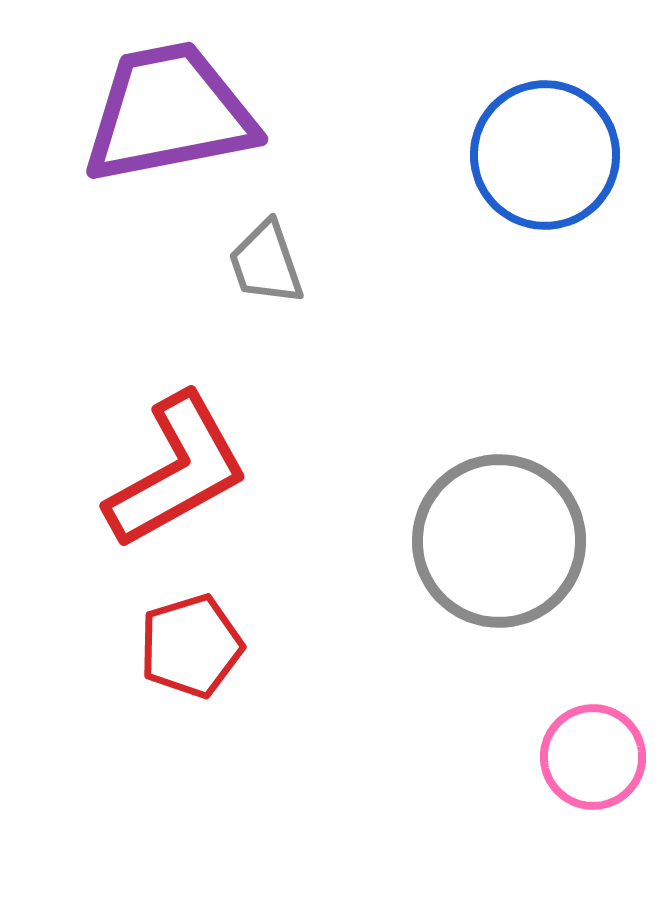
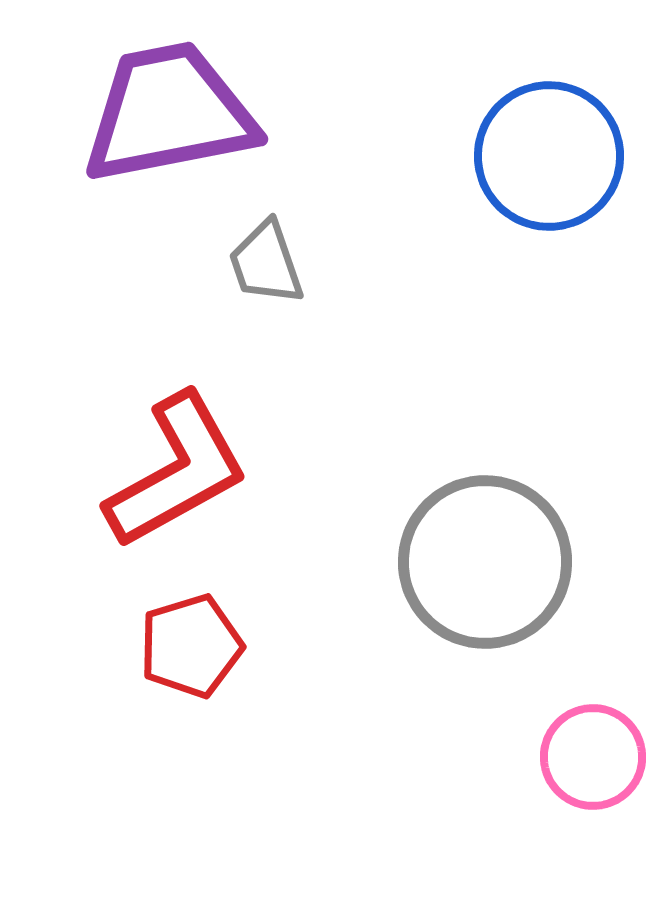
blue circle: moved 4 px right, 1 px down
gray circle: moved 14 px left, 21 px down
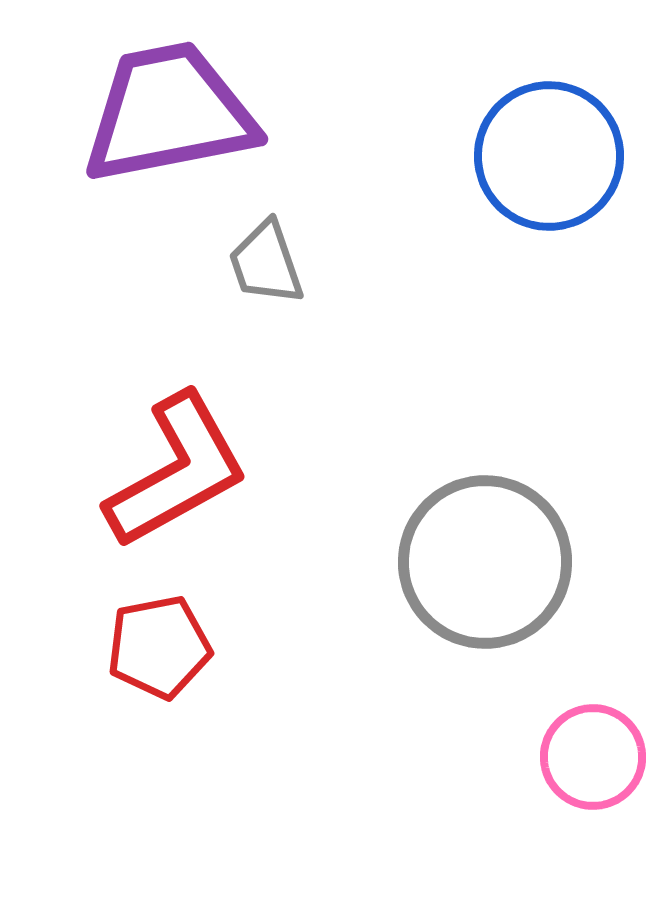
red pentagon: moved 32 px left, 1 px down; rotated 6 degrees clockwise
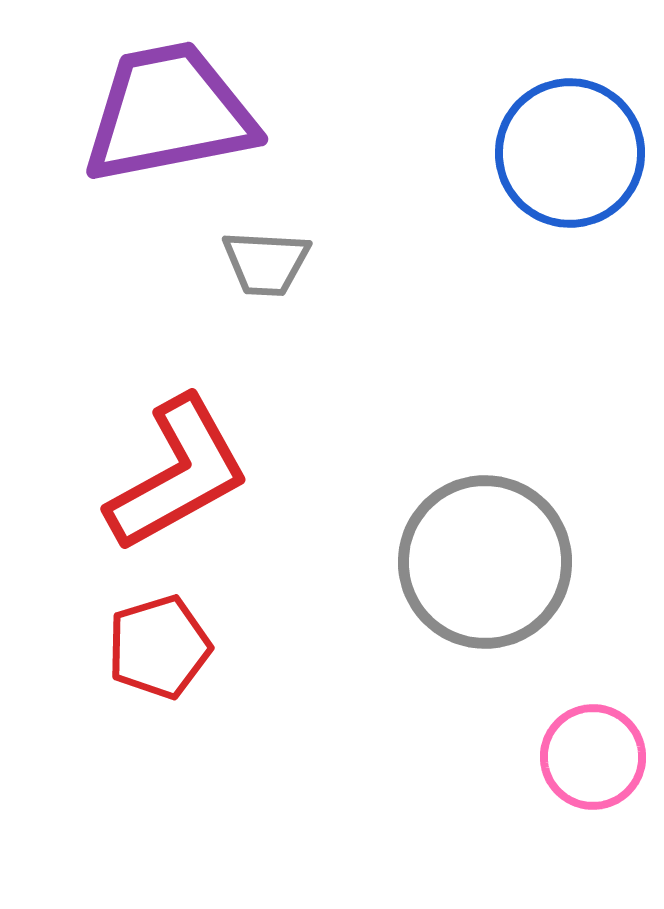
blue circle: moved 21 px right, 3 px up
gray trapezoid: rotated 68 degrees counterclockwise
red L-shape: moved 1 px right, 3 px down
red pentagon: rotated 6 degrees counterclockwise
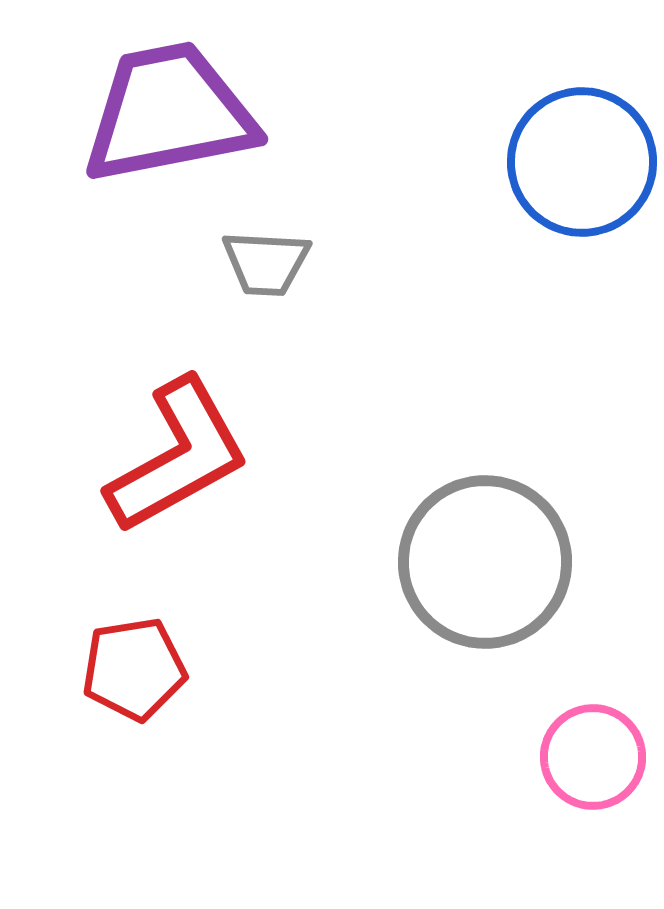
blue circle: moved 12 px right, 9 px down
red L-shape: moved 18 px up
red pentagon: moved 25 px left, 22 px down; rotated 8 degrees clockwise
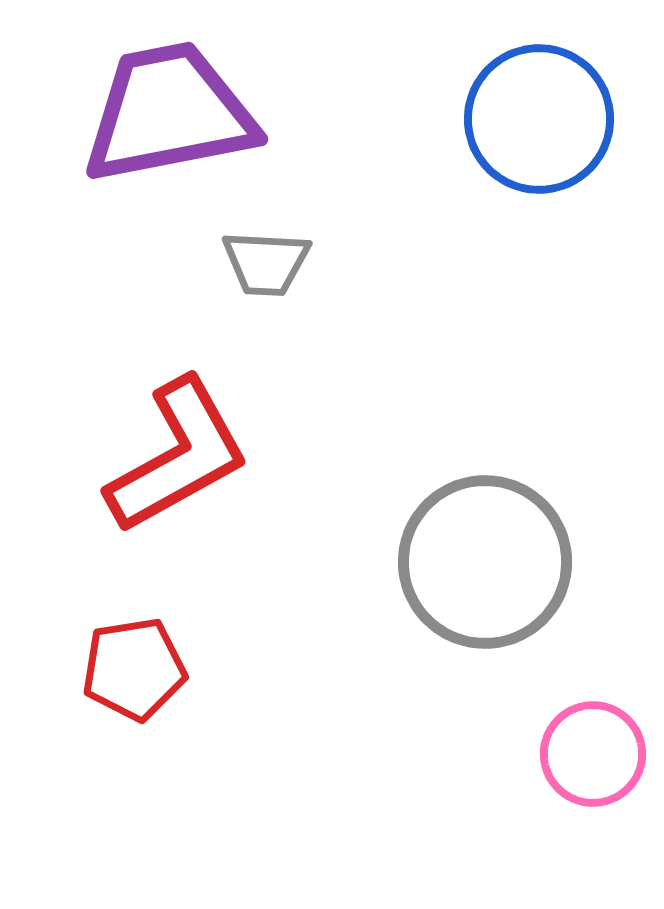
blue circle: moved 43 px left, 43 px up
pink circle: moved 3 px up
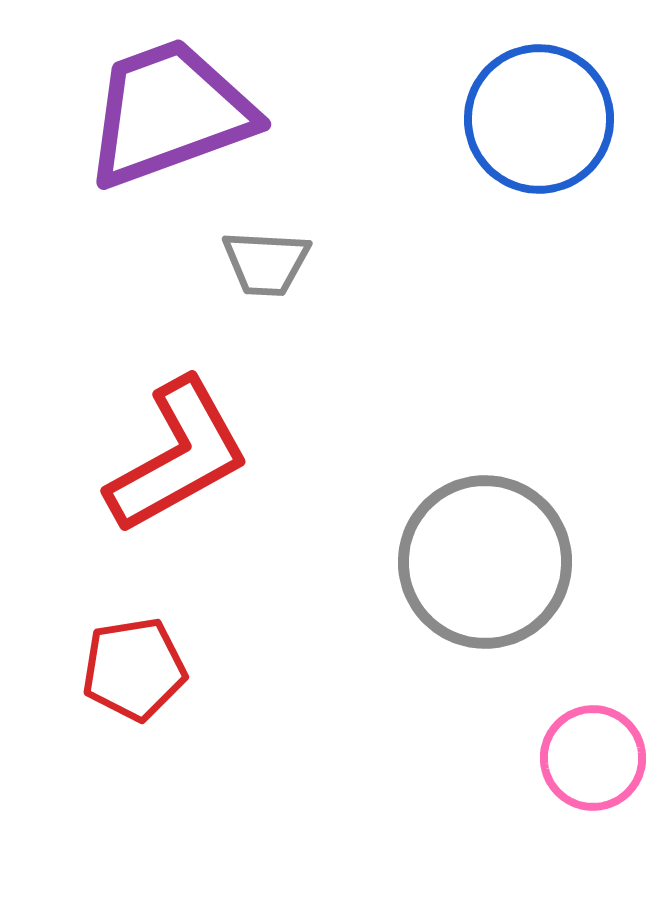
purple trapezoid: rotated 9 degrees counterclockwise
pink circle: moved 4 px down
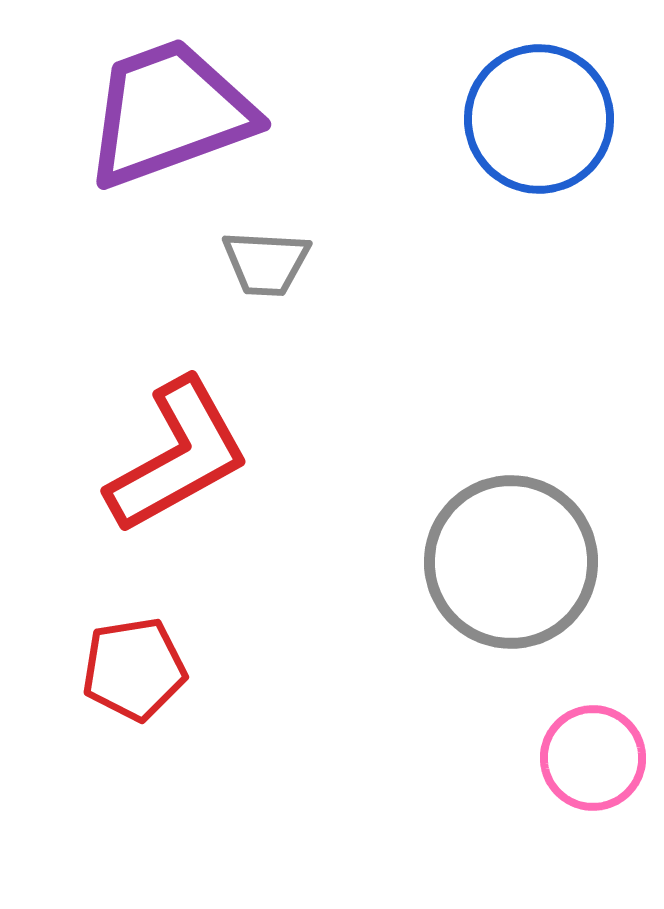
gray circle: moved 26 px right
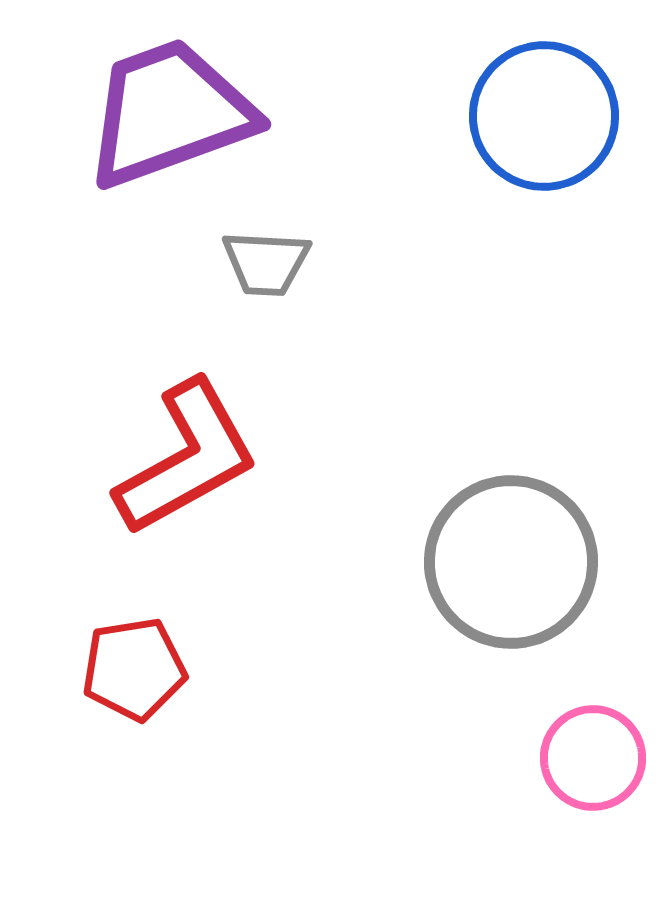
blue circle: moved 5 px right, 3 px up
red L-shape: moved 9 px right, 2 px down
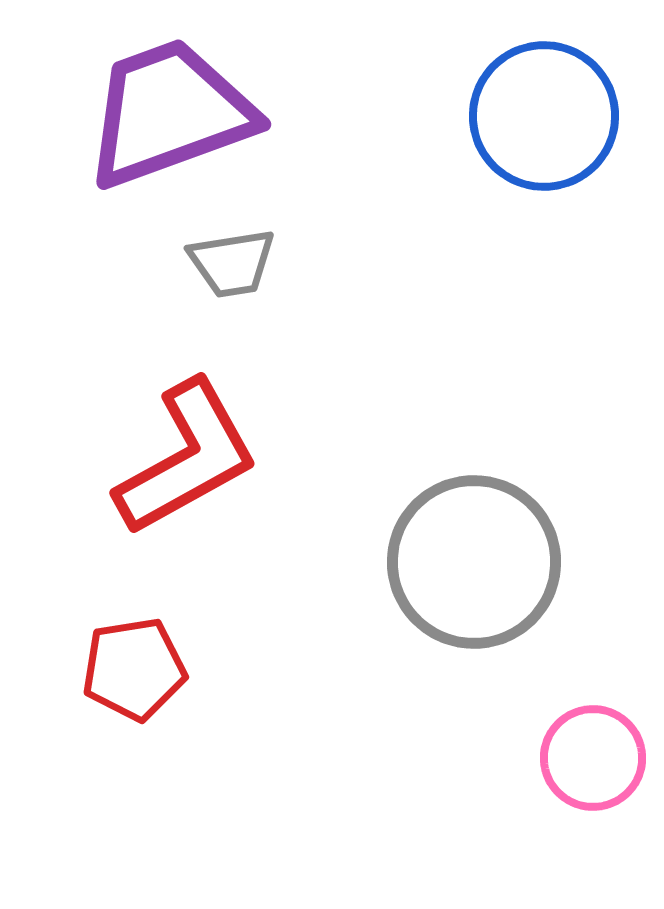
gray trapezoid: moved 34 px left; rotated 12 degrees counterclockwise
gray circle: moved 37 px left
